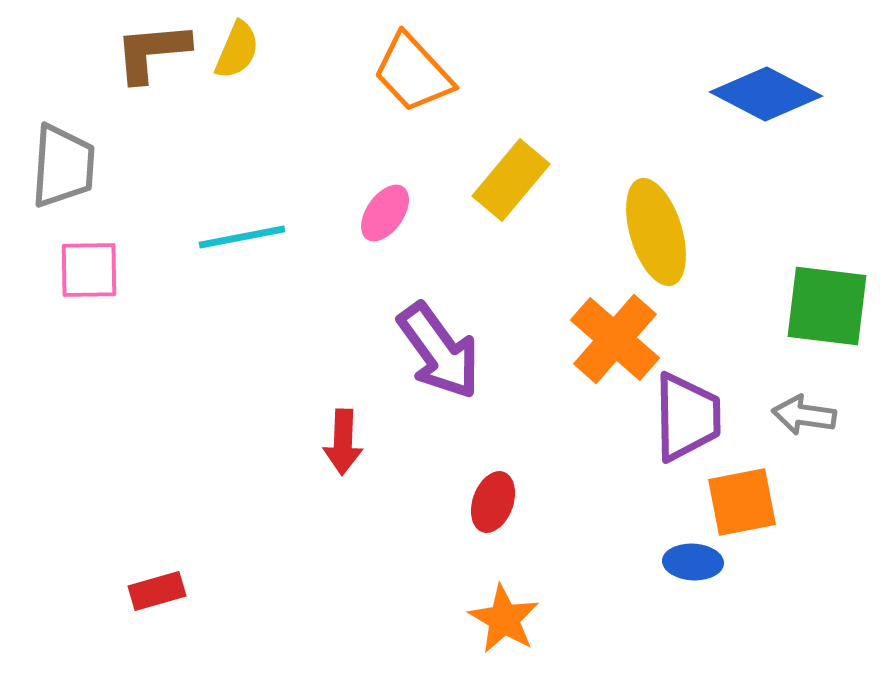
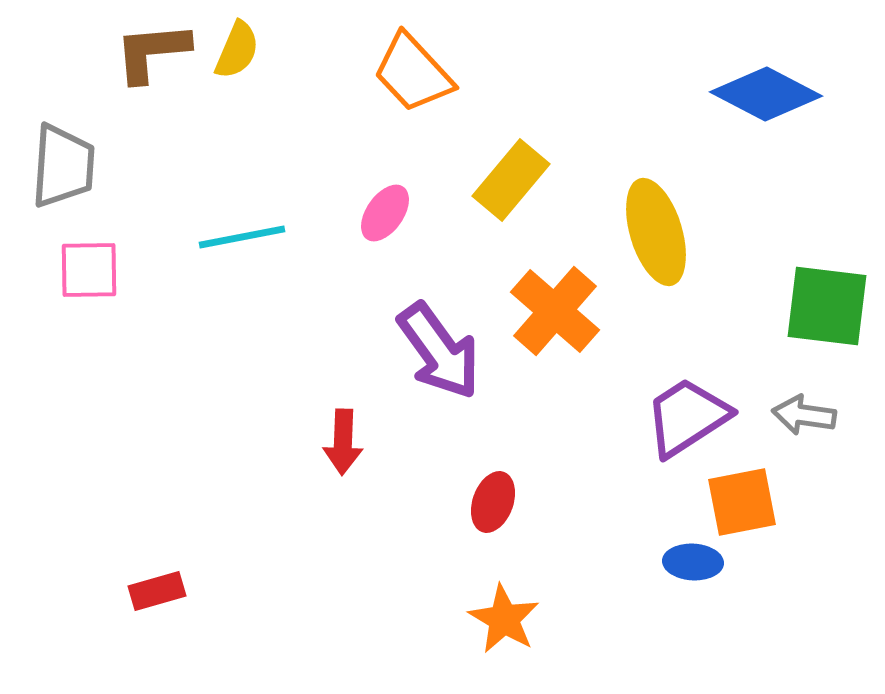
orange cross: moved 60 px left, 28 px up
purple trapezoid: rotated 122 degrees counterclockwise
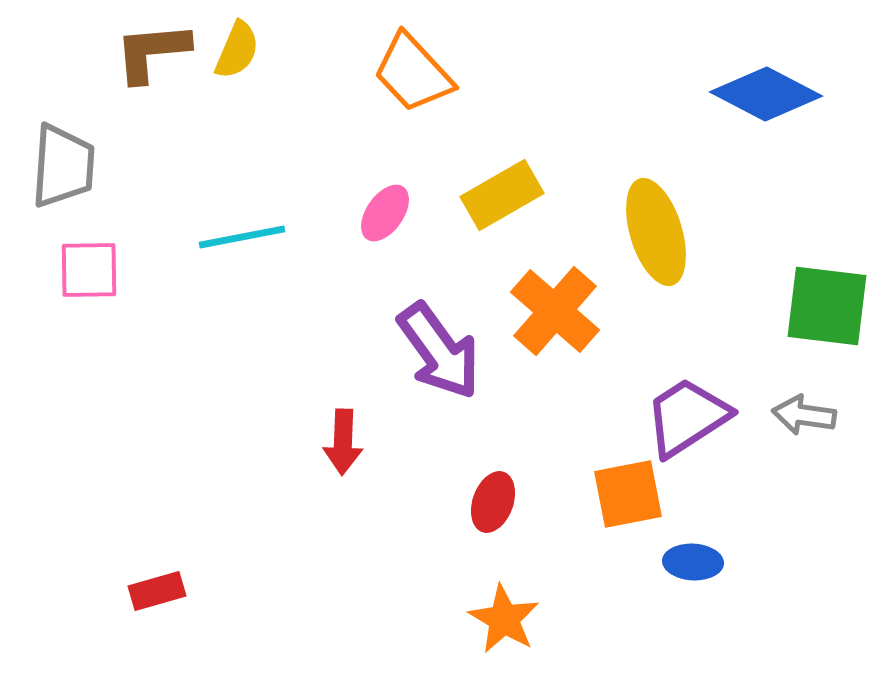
yellow rectangle: moved 9 px left, 15 px down; rotated 20 degrees clockwise
orange square: moved 114 px left, 8 px up
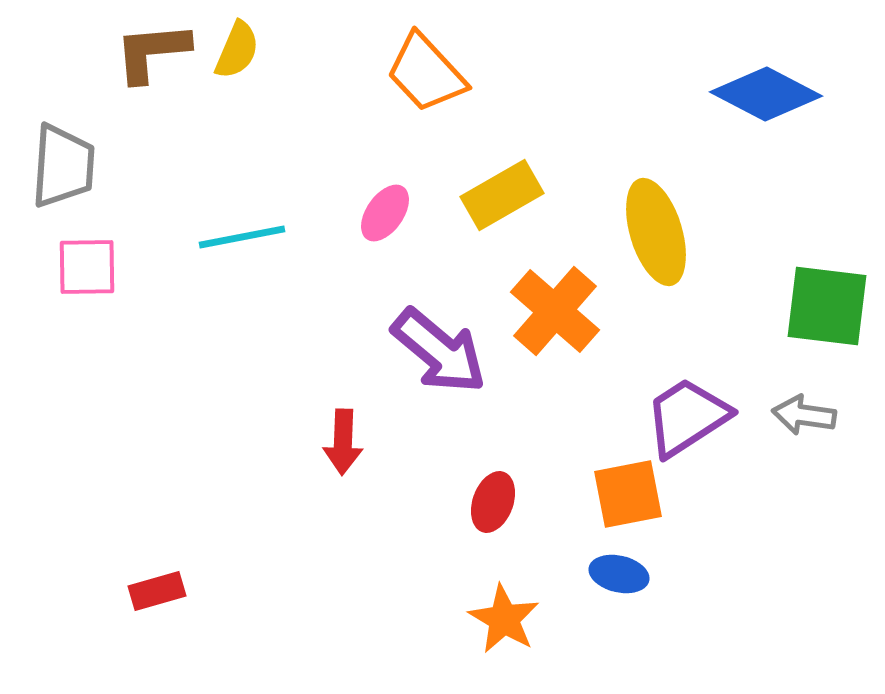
orange trapezoid: moved 13 px right
pink square: moved 2 px left, 3 px up
purple arrow: rotated 14 degrees counterclockwise
blue ellipse: moved 74 px left, 12 px down; rotated 10 degrees clockwise
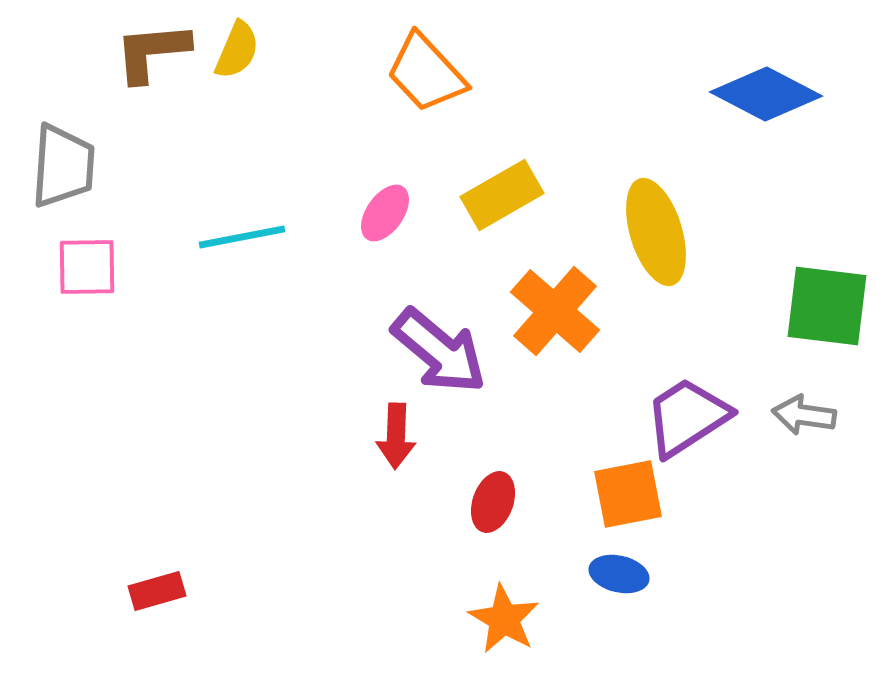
red arrow: moved 53 px right, 6 px up
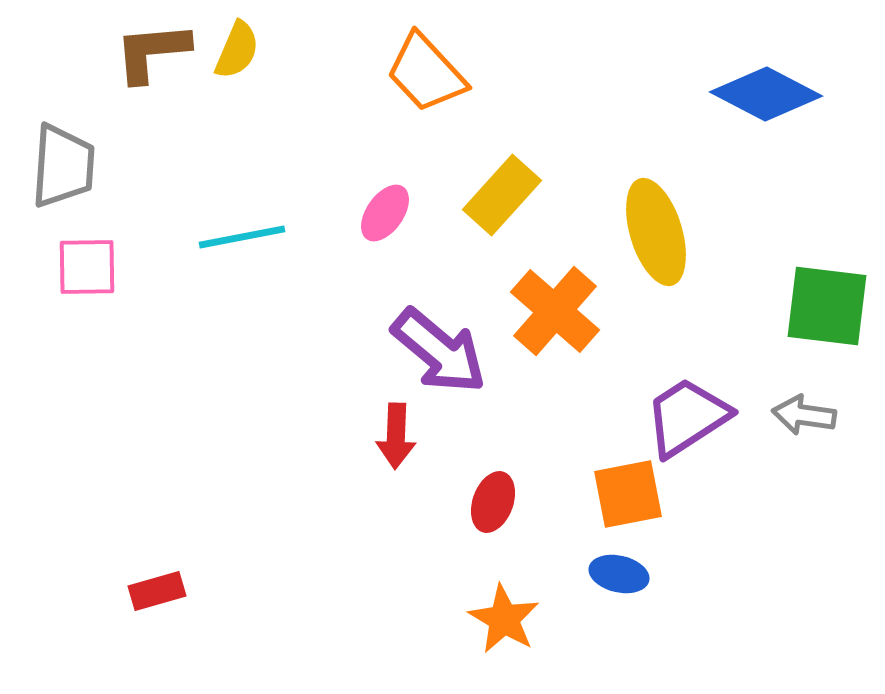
yellow rectangle: rotated 18 degrees counterclockwise
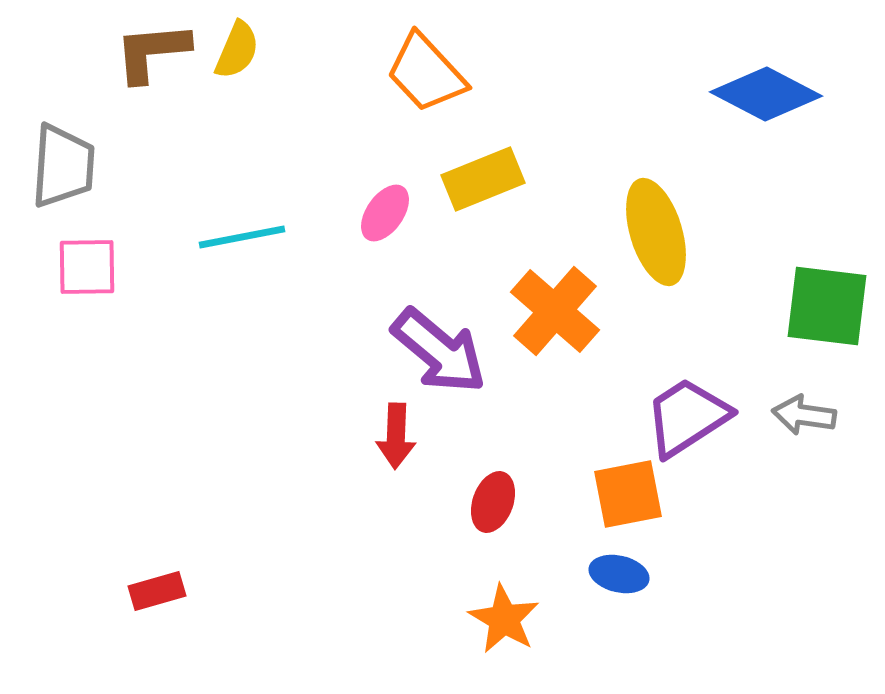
yellow rectangle: moved 19 px left, 16 px up; rotated 26 degrees clockwise
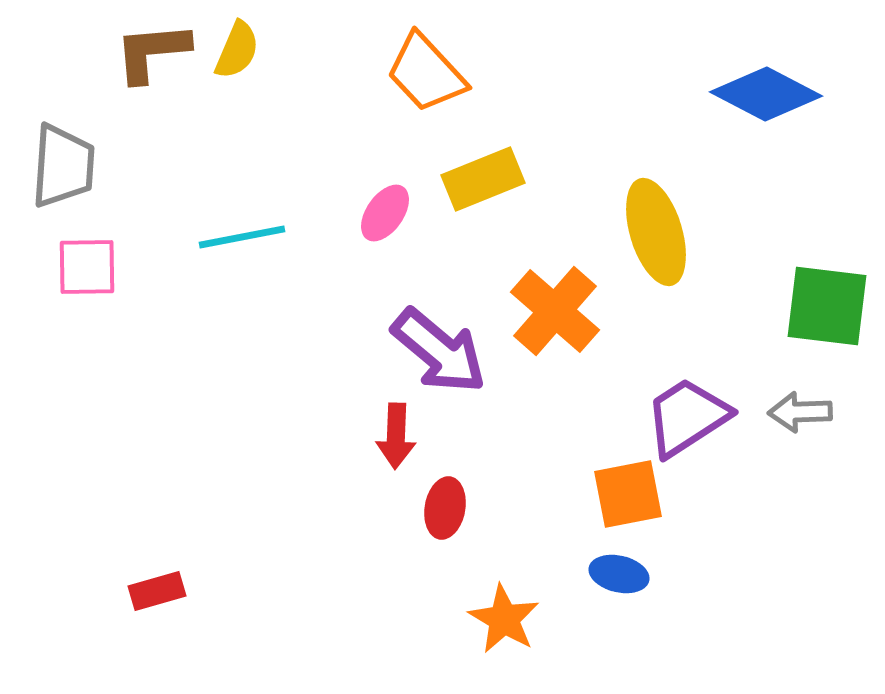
gray arrow: moved 4 px left, 3 px up; rotated 10 degrees counterclockwise
red ellipse: moved 48 px left, 6 px down; rotated 10 degrees counterclockwise
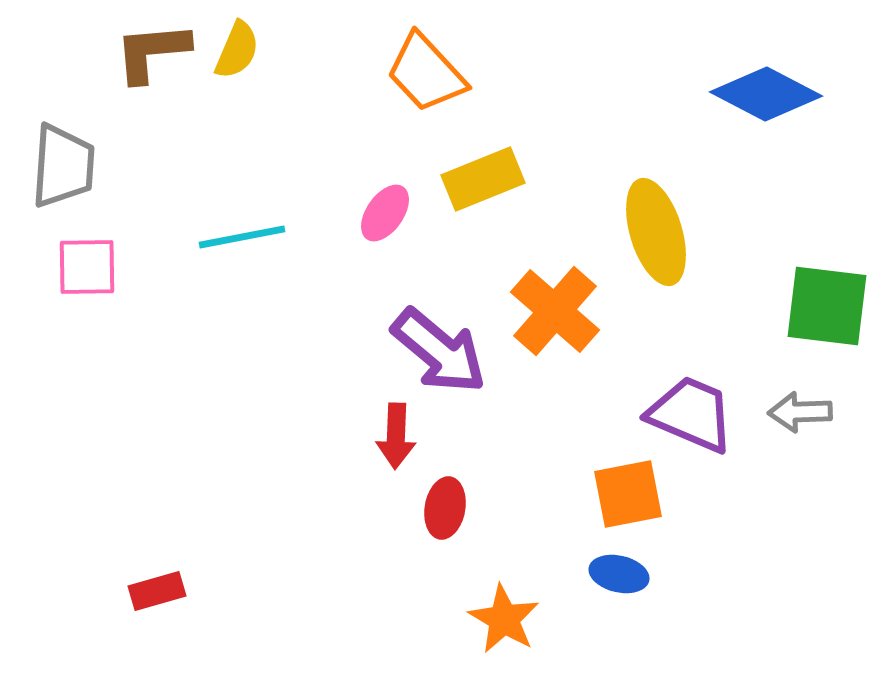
purple trapezoid: moved 4 px right, 3 px up; rotated 56 degrees clockwise
